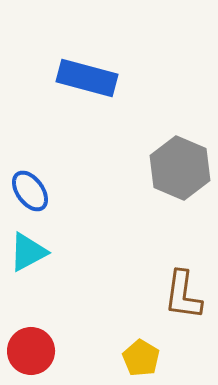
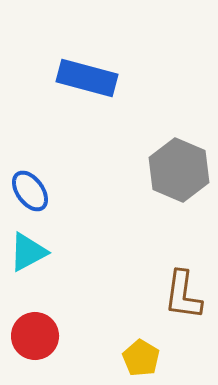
gray hexagon: moved 1 px left, 2 px down
red circle: moved 4 px right, 15 px up
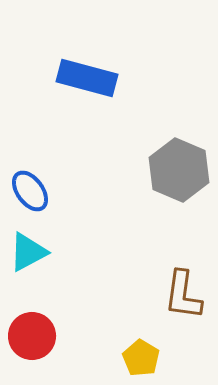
red circle: moved 3 px left
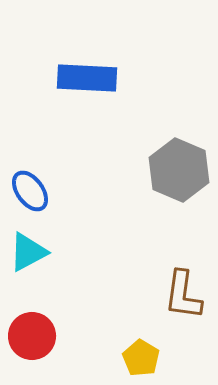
blue rectangle: rotated 12 degrees counterclockwise
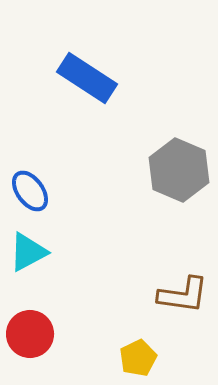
blue rectangle: rotated 30 degrees clockwise
brown L-shape: rotated 90 degrees counterclockwise
red circle: moved 2 px left, 2 px up
yellow pentagon: moved 3 px left; rotated 15 degrees clockwise
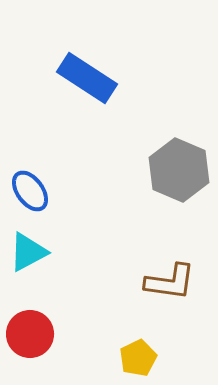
brown L-shape: moved 13 px left, 13 px up
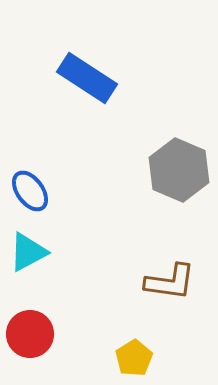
yellow pentagon: moved 4 px left; rotated 6 degrees counterclockwise
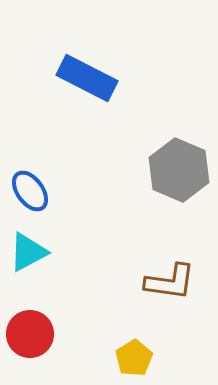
blue rectangle: rotated 6 degrees counterclockwise
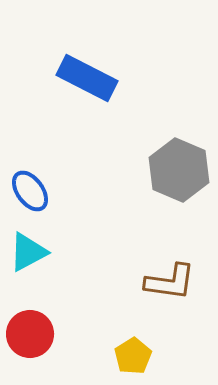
yellow pentagon: moved 1 px left, 2 px up
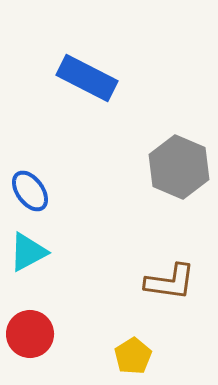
gray hexagon: moved 3 px up
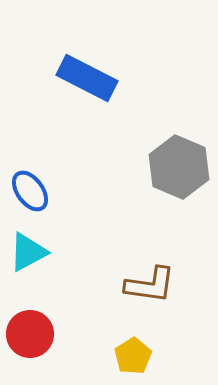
brown L-shape: moved 20 px left, 3 px down
